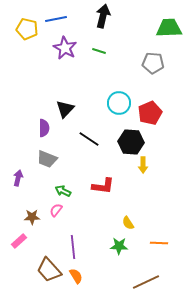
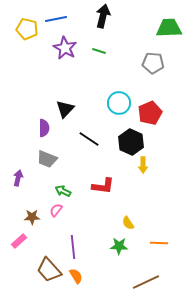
black hexagon: rotated 20 degrees clockwise
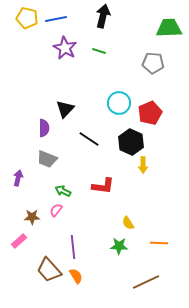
yellow pentagon: moved 11 px up
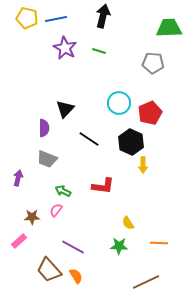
purple line: rotated 55 degrees counterclockwise
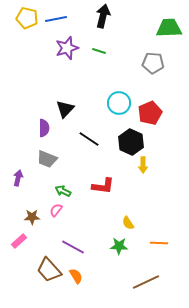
purple star: moved 2 px right; rotated 25 degrees clockwise
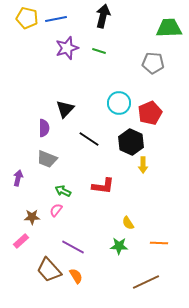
pink rectangle: moved 2 px right
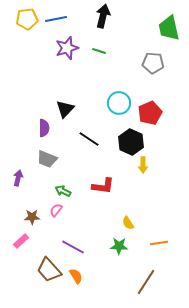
yellow pentagon: moved 1 px down; rotated 20 degrees counterclockwise
green trapezoid: rotated 100 degrees counterclockwise
orange line: rotated 12 degrees counterclockwise
brown line: rotated 32 degrees counterclockwise
